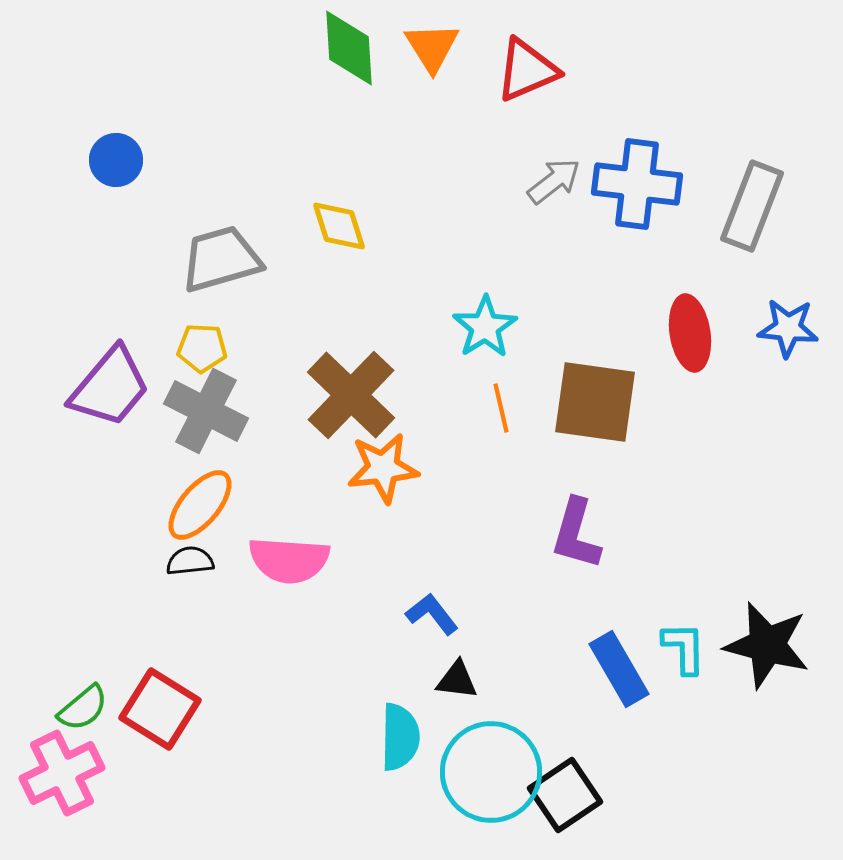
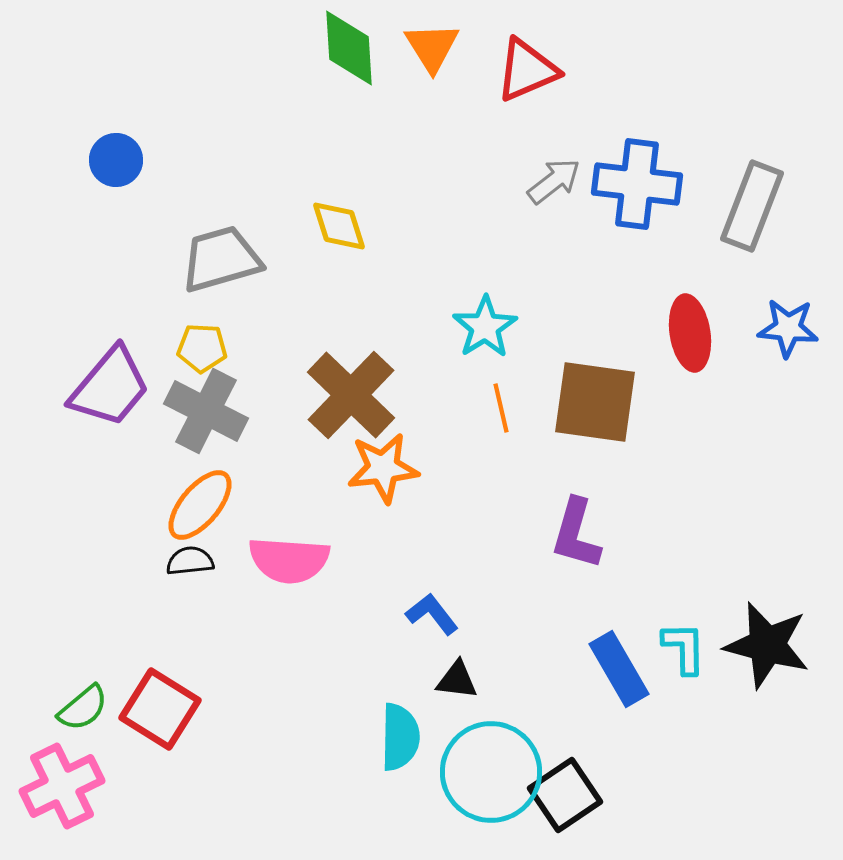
pink cross: moved 13 px down
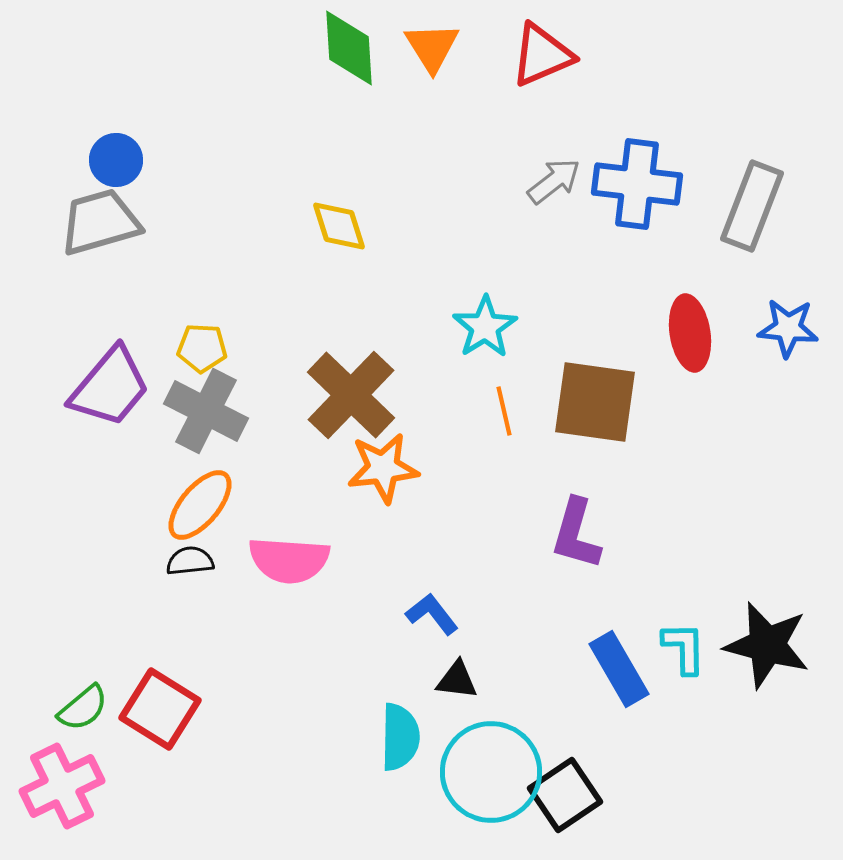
red triangle: moved 15 px right, 15 px up
gray trapezoid: moved 121 px left, 37 px up
orange line: moved 3 px right, 3 px down
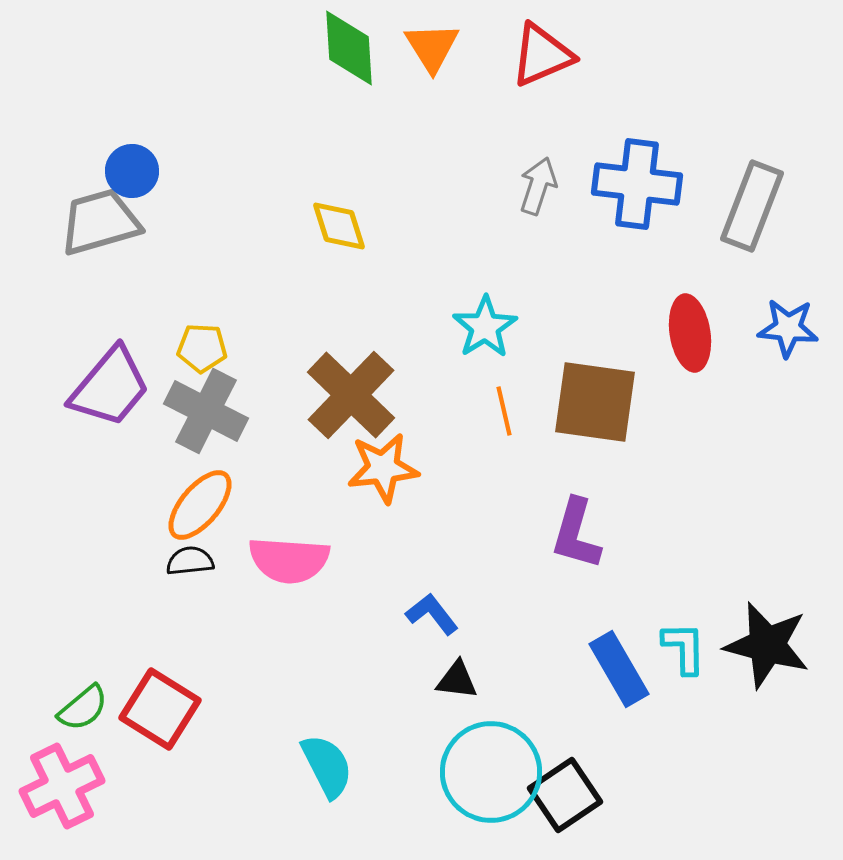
blue circle: moved 16 px right, 11 px down
gray arrow: moved 16 px left, 5 px down; rotated 34 degrees counterclockwise
cyan semicircle: moved 73 px left, 29 px down; rotated 28 degrees counterclockwise
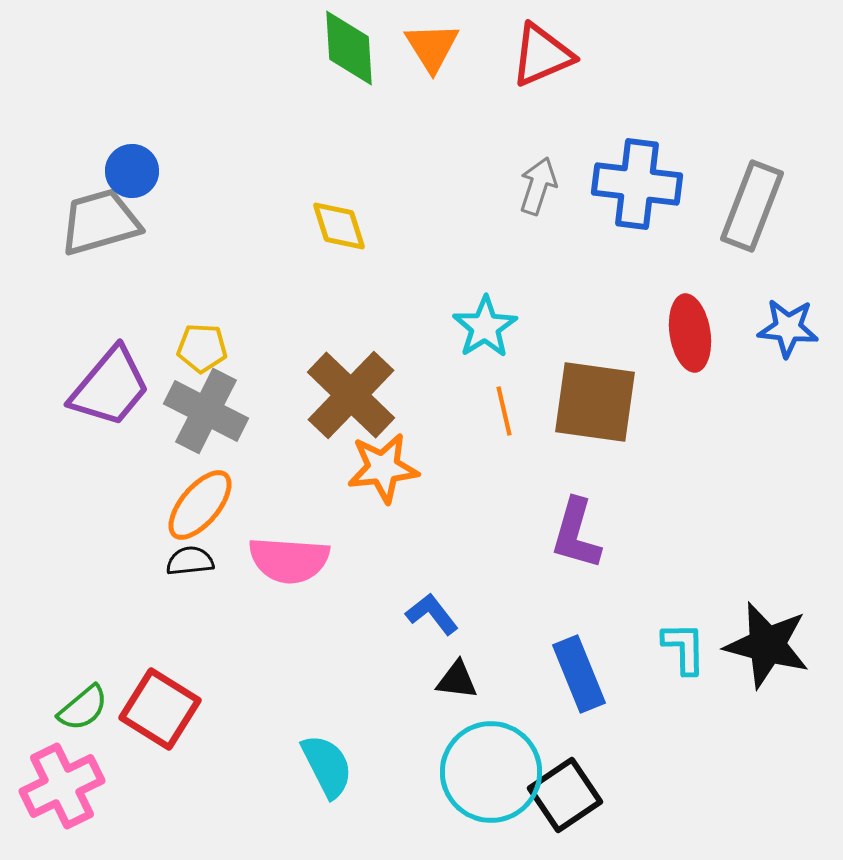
blue rectangle: moved 40 px left, 5 px down; rotated 8 degrees clockwise
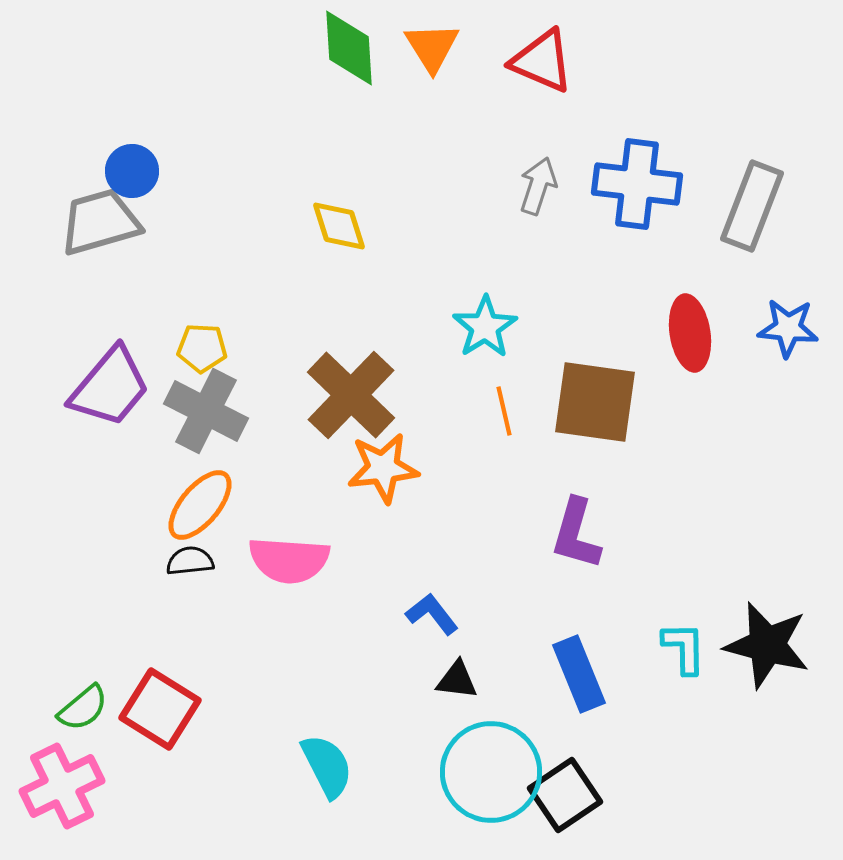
red triangle: moved 6 px down; rotated 46 degrees clockwise
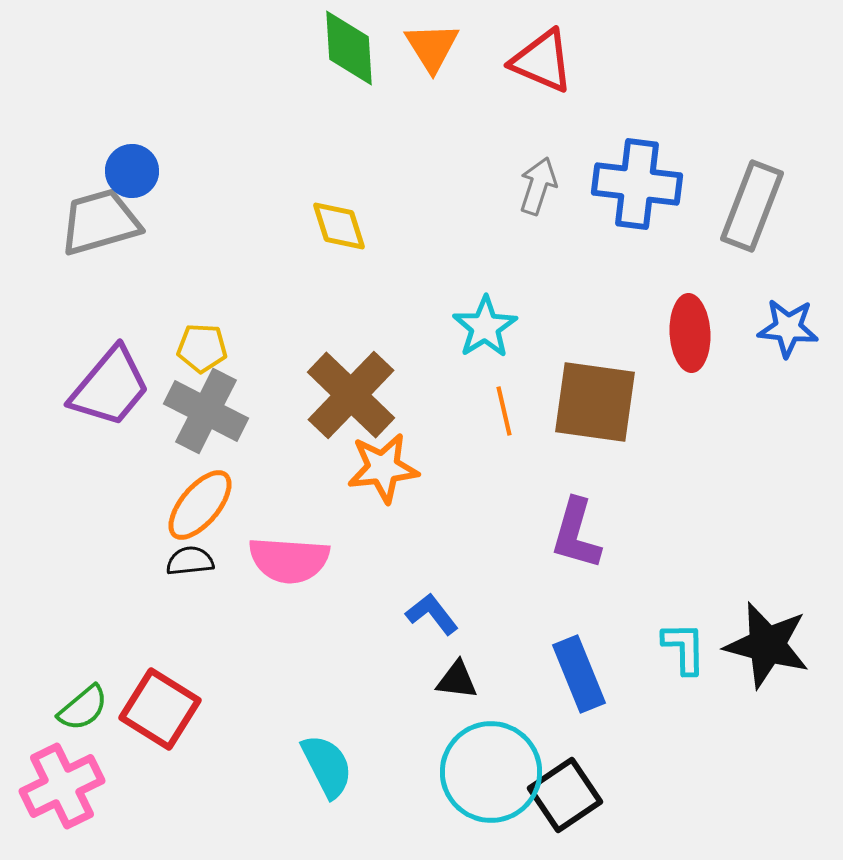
red ellipse: rotated 6 degrees clockwise
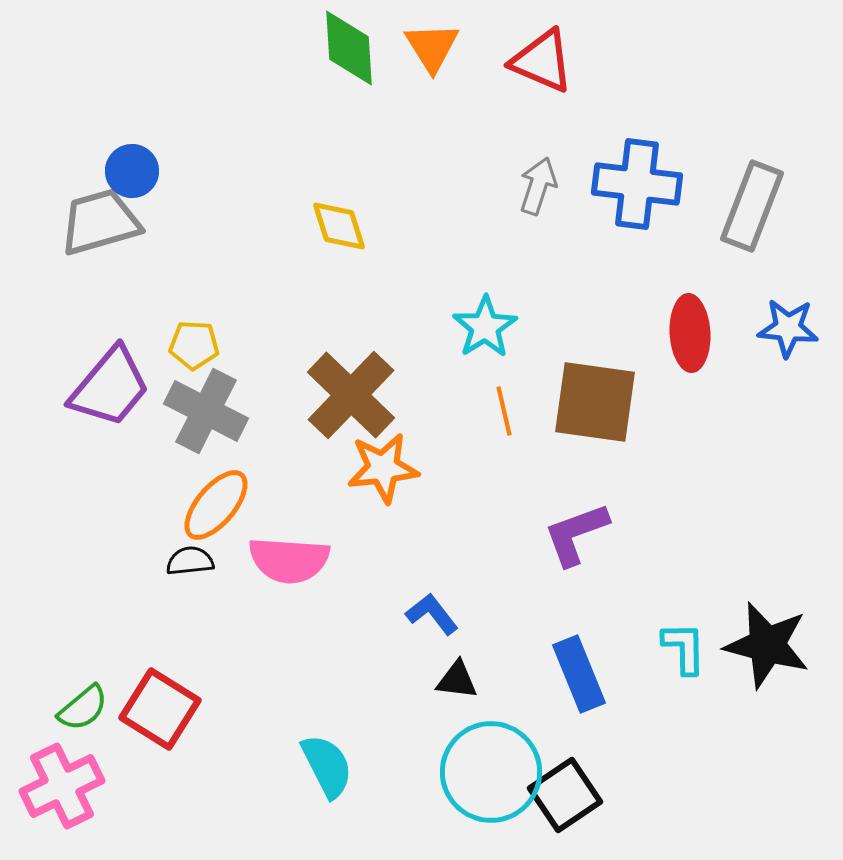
yellow pentagon: moved 8 px left, 3 px up
orange ellipse: moved 16 px right
purple L-shape: rotated 54 degrees clockwise
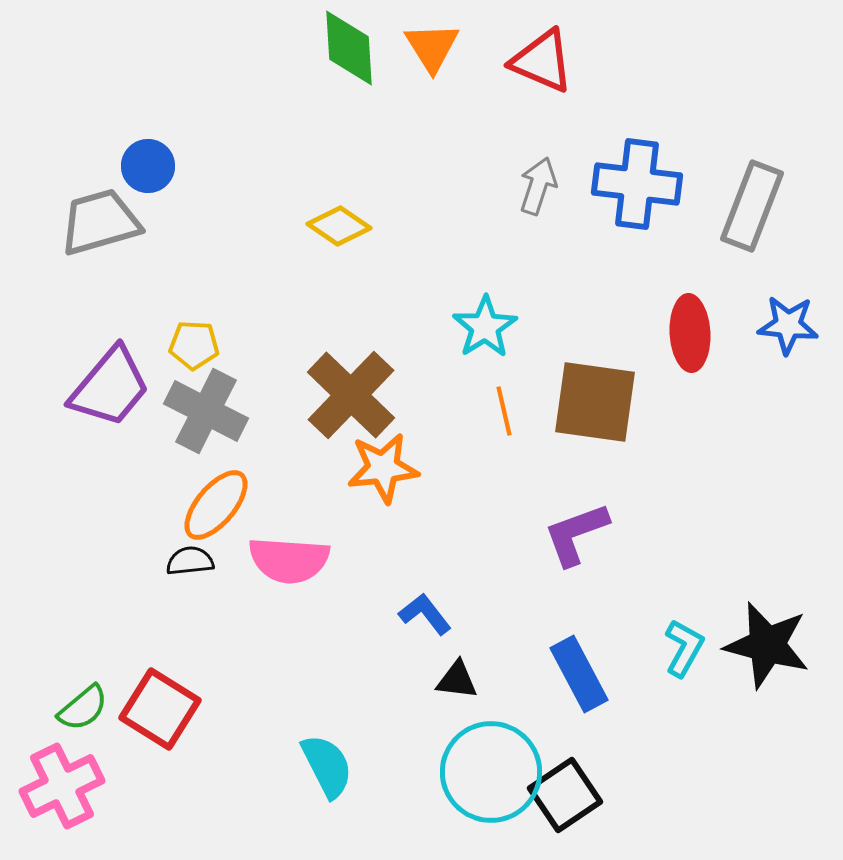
blue circle: moved 16 px right, 5 px up
yellow diamond: rotated 38 degrees counterclockwise
blue star: moved 3 px up
blue L-shape: moved 7 px left
cyan L-shape: rotated 30 degrees clockwise
blue rectangle: rotated 6 degrees counterclockwise
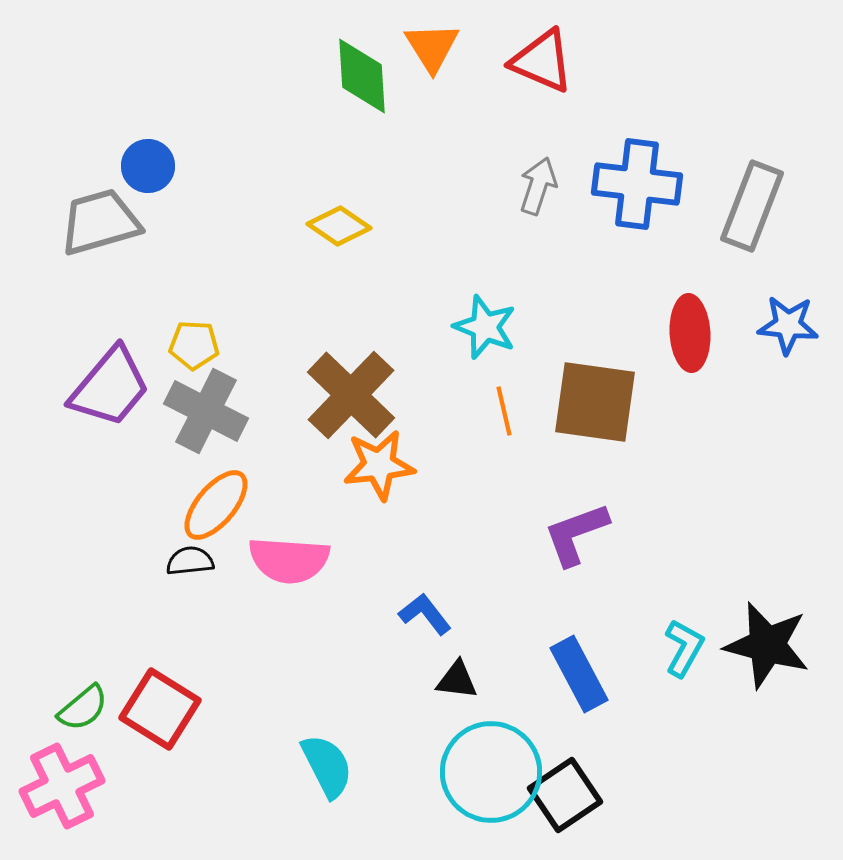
green diamond: moved 13 px right, 28 px down
cyan star: rotated 18 degrees counterclockwise
orange star: moved 4 px left, 3 px up
